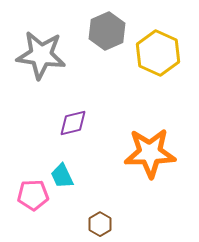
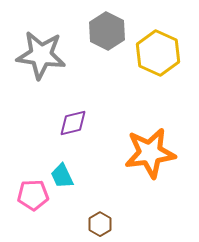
gray hexagon: rotated 9 degrees counterclockwise
orange star: rotated 6 degrees counterclockwise
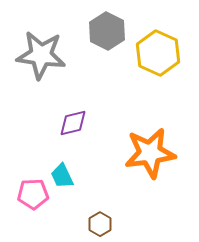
pink pentagon: moved 1 px up
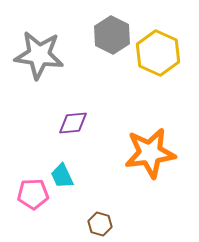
gray hexagon: moved 5 px right, 4 px down
gray star: moved 2 px left
purple diamond: rotated 8 degrees clockwise
brown hexagon: rotated 15 degrees counterclockwise
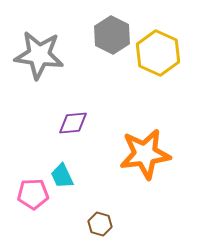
orange star: moved 5 px left, 1 px down
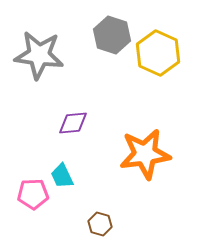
gray hexagon: rotated 9 degrees counterclockwise
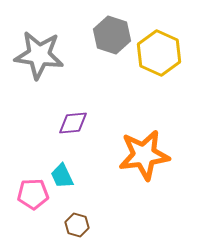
yellow hexagon: moved 1 px right
orange star: moved 1 px left, 1 px down
brown hexagon: moved 23 px left, 1 px down
